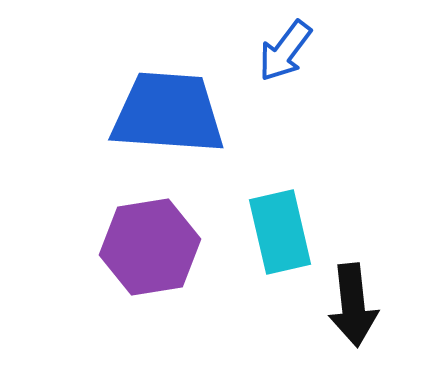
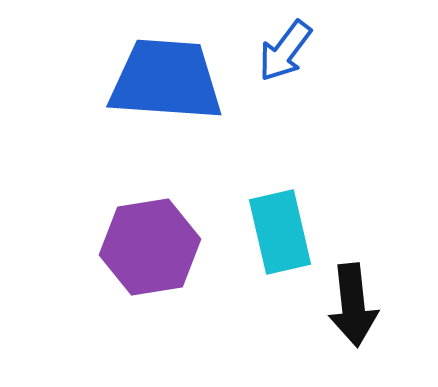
blue trapezoid: moved 2 px left, 33 px up
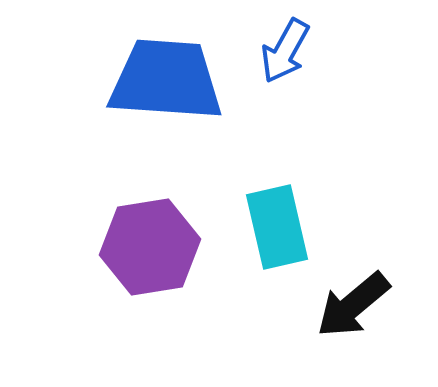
blue arrow: rotated 8 degrees counterclockwise
cyan rectangle: moved 3 px left, 5 px up
black arrow: rotated 56 degrees clockwise
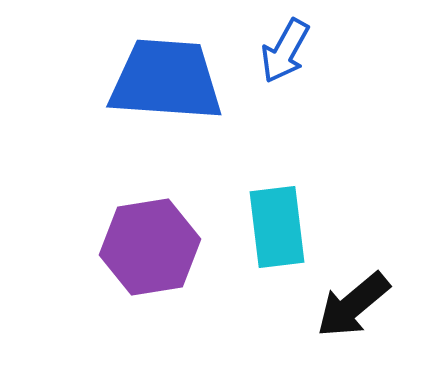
cyan rectangle: rotated 6 degrees clockwise
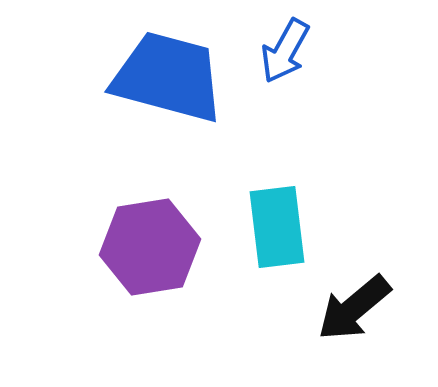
blue trapezoid: moved 2 px right, 3 px up; rotated 11 degrees clockwise
black arrow: moved 1 px right, 3 px down
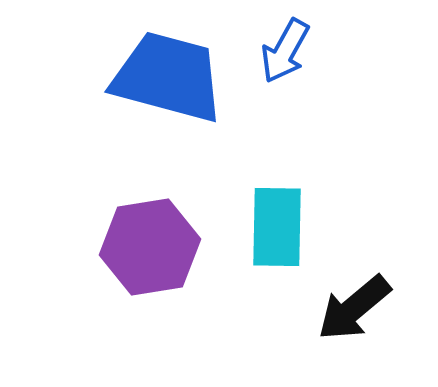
cyan rectangle: rotated 8 degrees clockwise
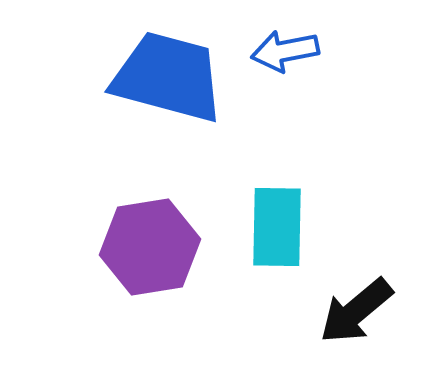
blue arrow: rotated 50 degrees clockwise
black arrow: moved 2 px right, 3 px down
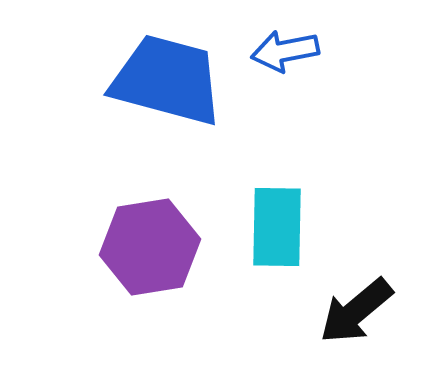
blue trapezoid: moved 1 px left, 3 px down
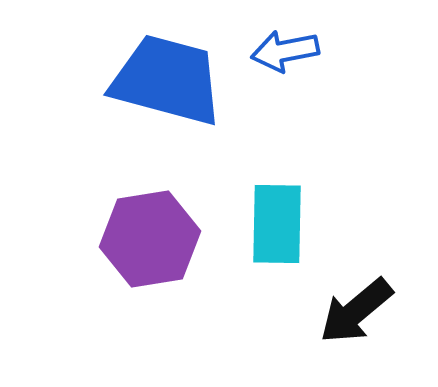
cyan rectangle: moved 3 px up
purple hexagon: moved 8 px up
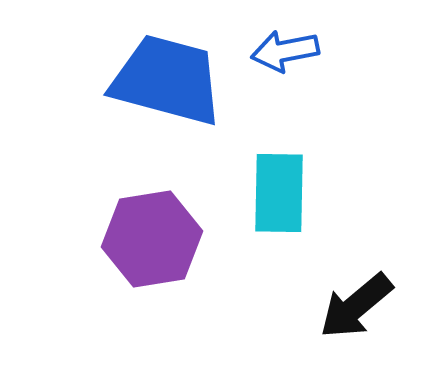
cyan rectangle: moved 2 px right, 31 px up
purple hexagon: moved 2 px right
black arrow: moved 5 px up
